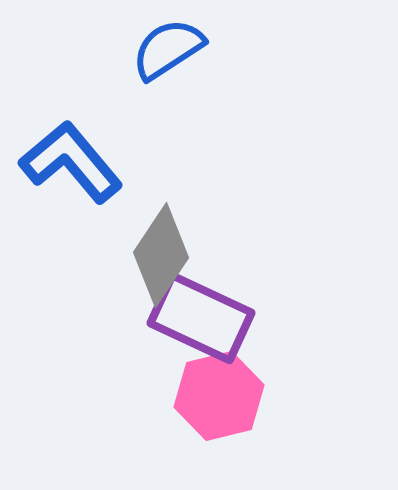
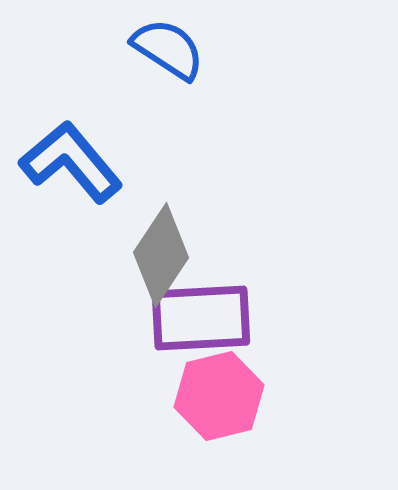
blue semicircle: rotated 66 degrees clockwise
purple rectangle: rotated 28 degrees counterclockwise
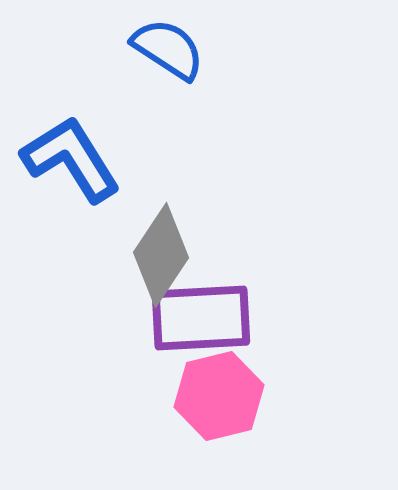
blue L-shape: moved 3 px up; rotated 8 degrees clockwise
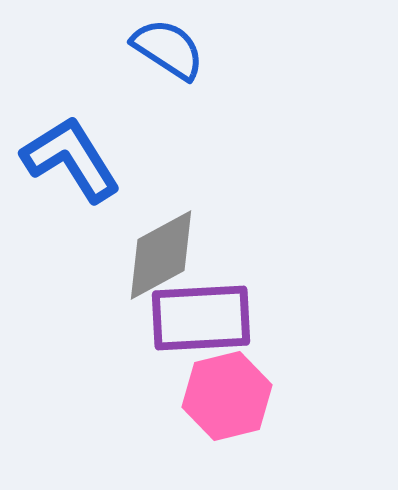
gray diamond: rotated 28 degrees clockwise
pink hexagon: moved 8 px right
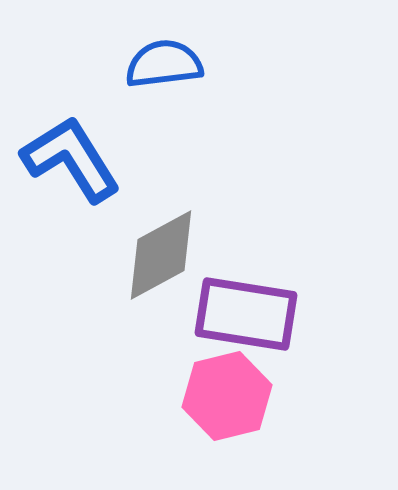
blue semicircle: moved 4 px left, 15 px down; rotated 40 degrees counterclockwise
purple rectangle: moved 45 px right, 4 px up; rotated 12 degrees clockwise
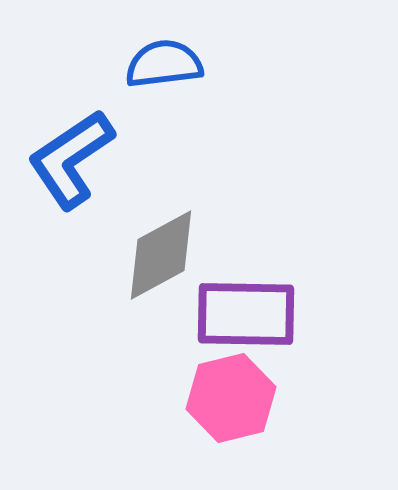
blue L-shape: rotated 92 degrees counterclockwise
purple rectangle: rotated 8 degrees counterclockwise
pink hexagon: moved 4 px right, 2 px down
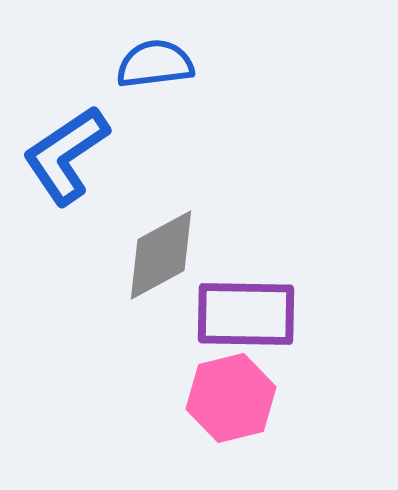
blue semicircle: moved 9 px left
blue L-shape: moved 5 px left, 4 px up
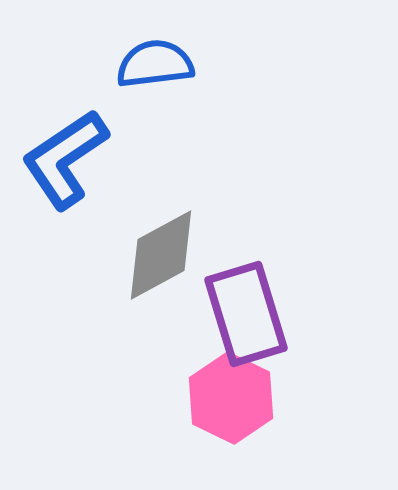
blue L-shape: moved 1 px left, 4 px down
purple rectangle: rotated 72 degrees clockwise
pink hexagon: rotated 20 degrees counterclockwise
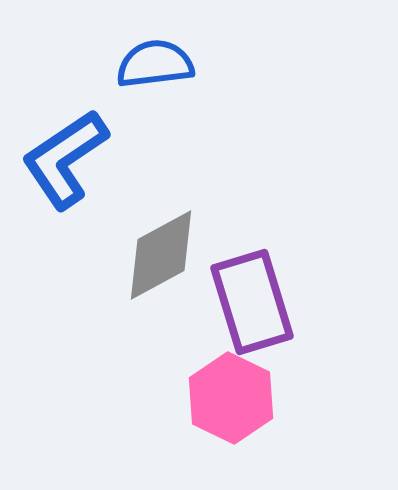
purple rectangle: moved 6 px right, 12 px up
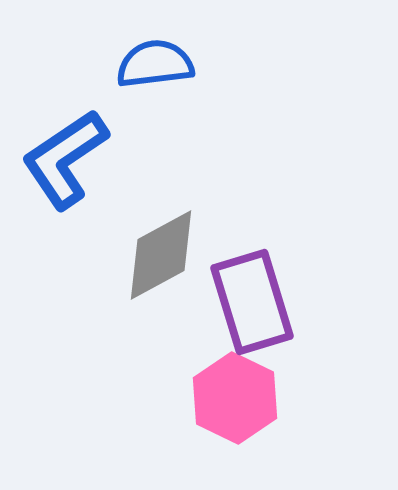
pink hexagon: moved 4 px right
